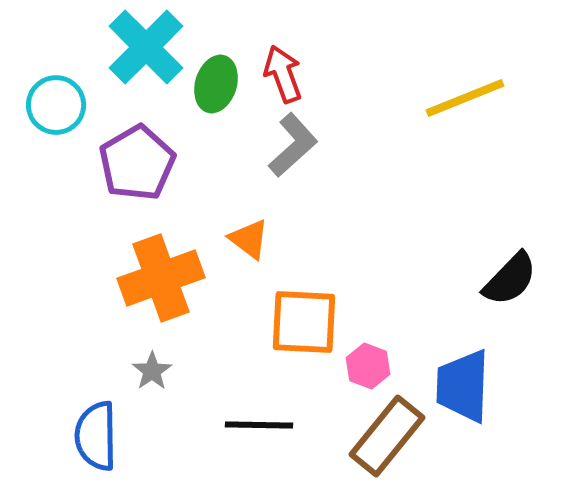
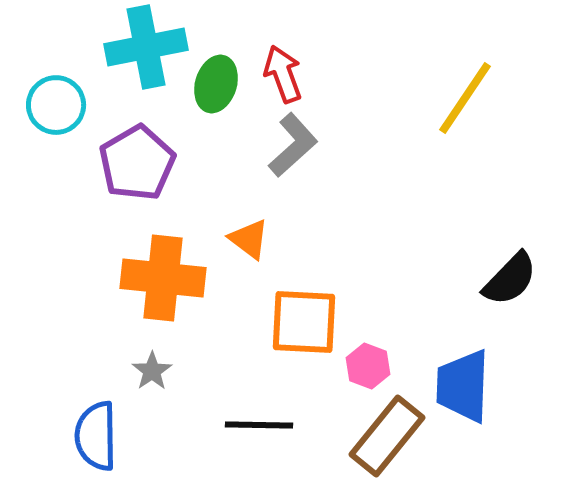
cyan cross: rotated 34 degrees clockwise
yellow line: rotated 34 degrees counterclockwise
orange cross: moved 2 px right; rotated 26 degrees clockwise
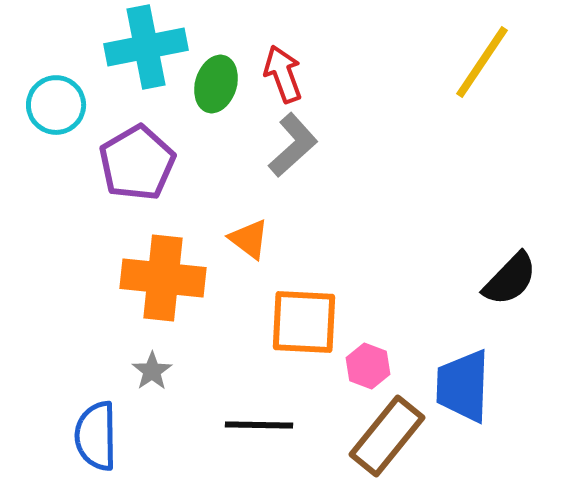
yellow line: moved 17 px right, 36 px up
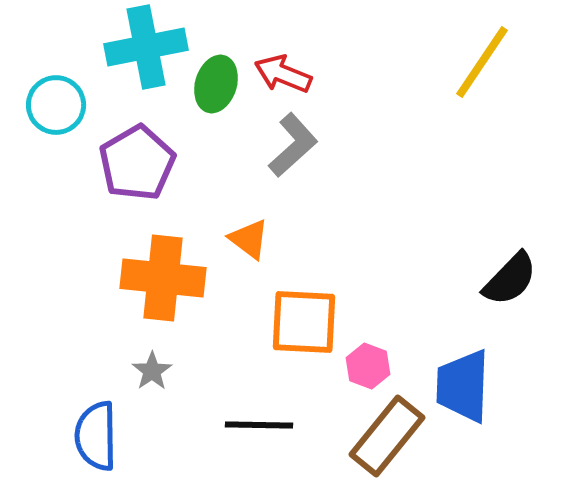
red arrow: rotated 48 degrees counterclockwise
